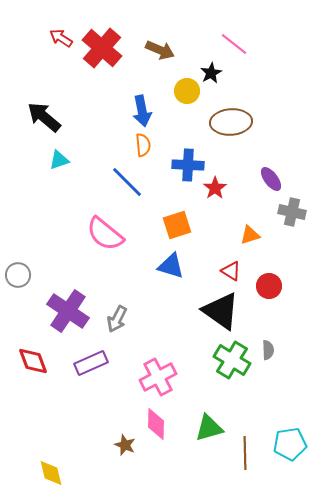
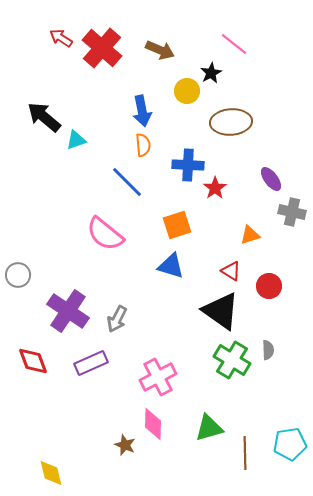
cyan triangle: moved 17 px right, 20 px up
pink diamond: moved 3 px left
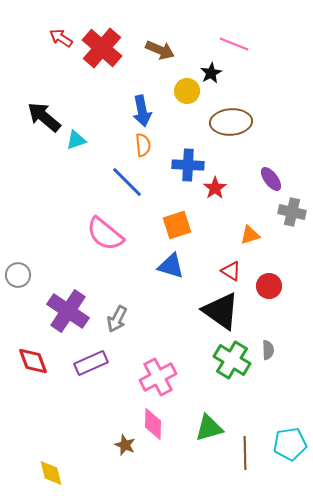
pink line: rotated 16 degrees counterclockwise
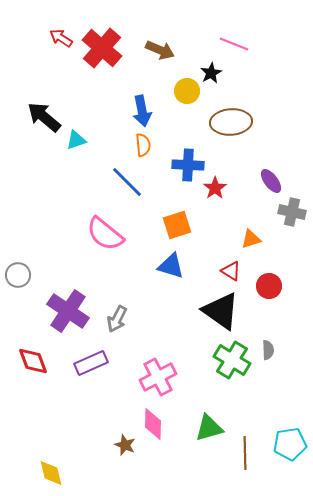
purple ellipse: moved 2 px down
orange triangle: moved 1 px right, 4 px down
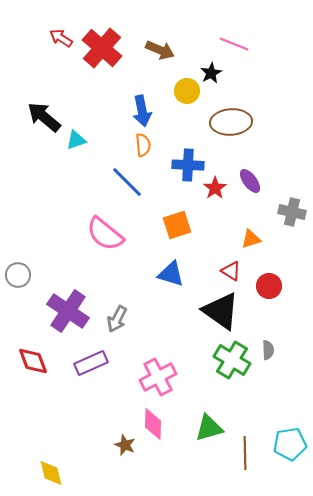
purple ellipse: moved 21 px left
blue triangle: moved 8 px down
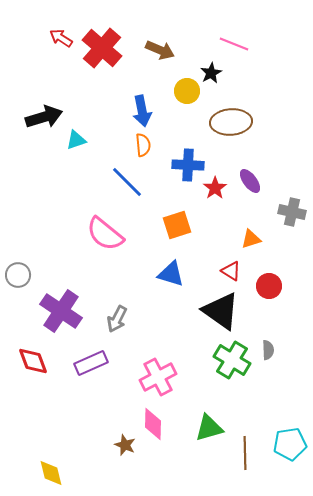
black arrow: rotated 123 degrees clockwise
purple cross: moved 7 px left
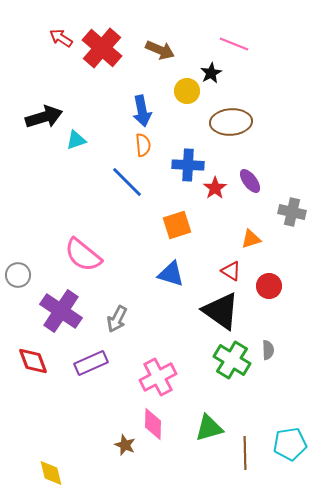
pink semicircle: moved 22 px left, 21 px down
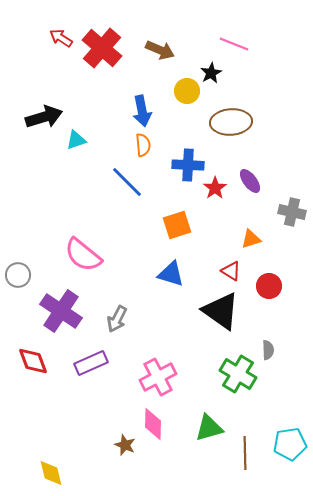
green cross: moved 6 px right, 14 px down
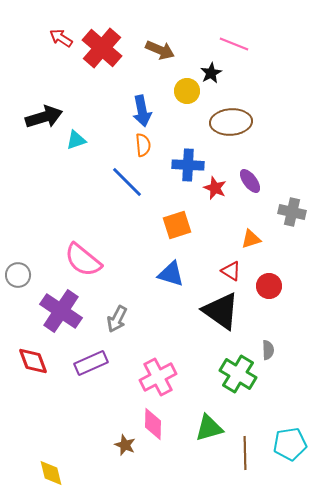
red star: rotated 15 degrees counterclockwise
pink semicircle: moved 5 px down
